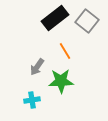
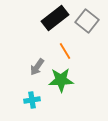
green star: moved 1 px up
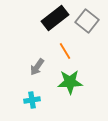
green star: moved 9 px right, 2 px down
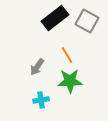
gray square: rotated 10 degrees counterclockwise
orange line: moved 2 px right, 4 px down
green star: moved 1 px up
cyan cross: moved 9 px right
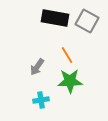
black rectangle: rotated 48 degrees clockwise
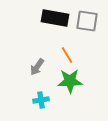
gray square: rotated 20 degrees counterclockwise
